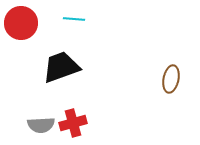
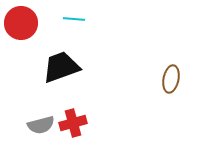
gray semicircle: rotated 12 degrees counterclockwise
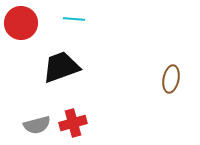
gray semicircle: moved 4 px left
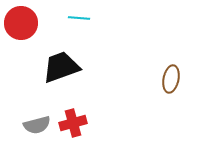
cyan line: moved 5 px right, 1 px up
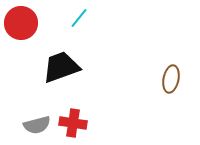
cyan line: rotated 55 degrees counterclockwise
red cross: rotated 24 degrees clockwise
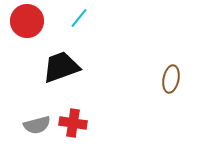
red circle: moved 6 px right, 2 px up
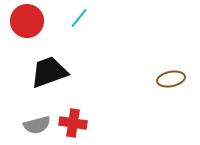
black trapezoid: moved 12 px left, 5 px down
brown ellipse: rotated 68 degrees clockwise
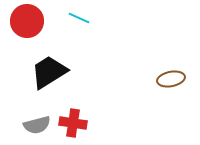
cyan line: rotated 75 degrees clockwise
black trapezoid: rotated 12 degrees counterclockwise
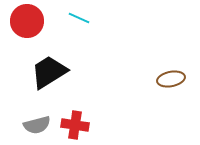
red cross: moved 2 px right, 2 px down
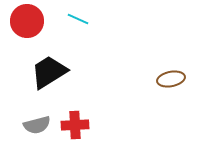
cyan line: moved 1 px left, 1 px down
red cross: rotated 12 degrees counterclockwise
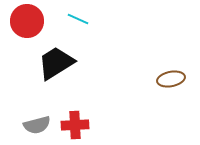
black trapezoid: moved 7 px right, 9 px up
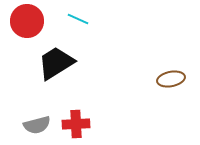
red cross: moved 1 px right, 1 px up
